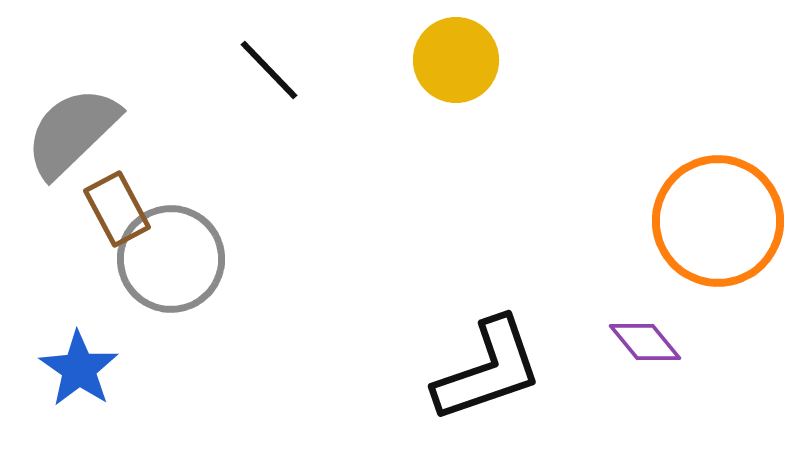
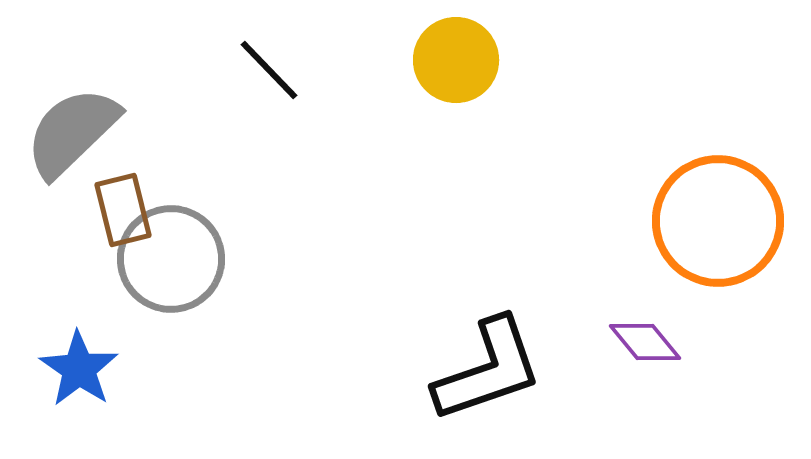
brown rectangle: moved 6 px right, 1 px down; rotated 14 degrees clockwise
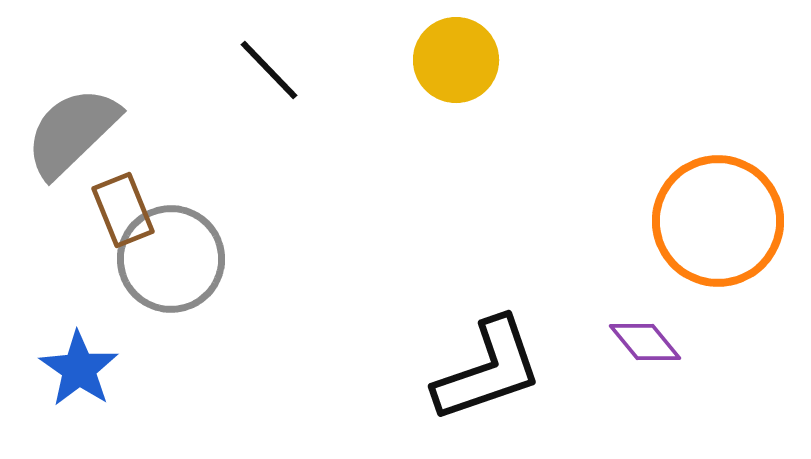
brown rectangle: rotated 8 degrees counterclockwise
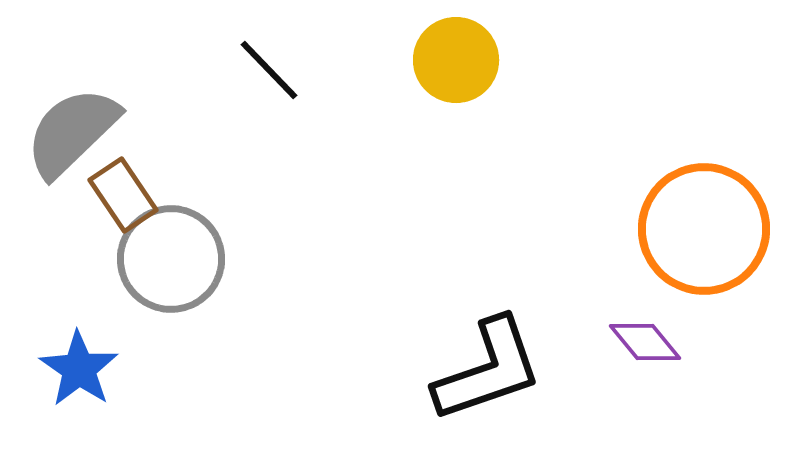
brown rectangle: moved 15 px up; rotated 12 degrees counterclockwise
orange circle: moved 14 px left, 8 px down
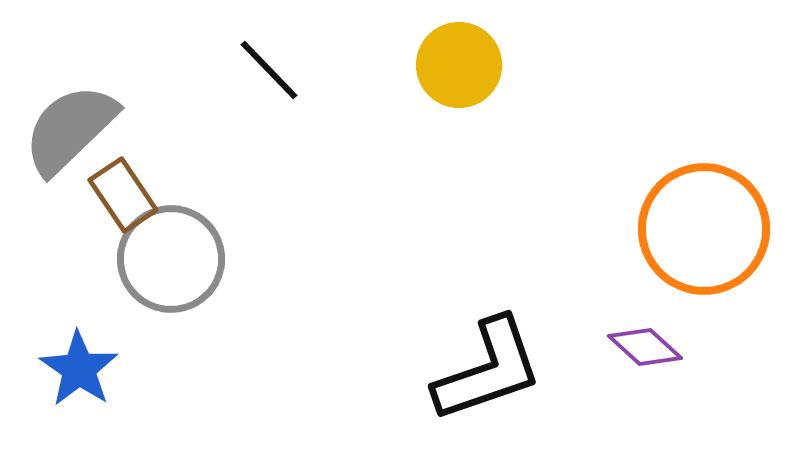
yellow circle: moved 3 px right, 5 px down
gray semicircle: moved 2 px left, 3 px up
purple diamond: moved 5 px down; rotated 8 degrees counterclockwise
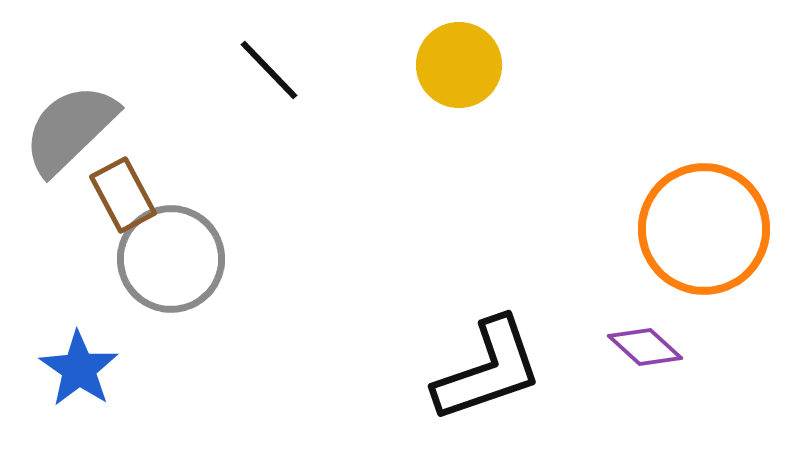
brown rectangle: rotated 6 degrees clockwise
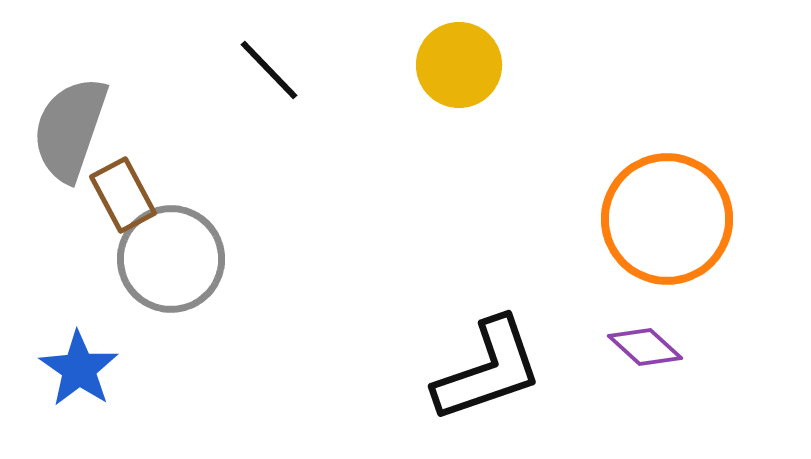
gray semicircle: rotated 27 degrees counterclockwise
orange circle: moved 37 px left, 10 px up
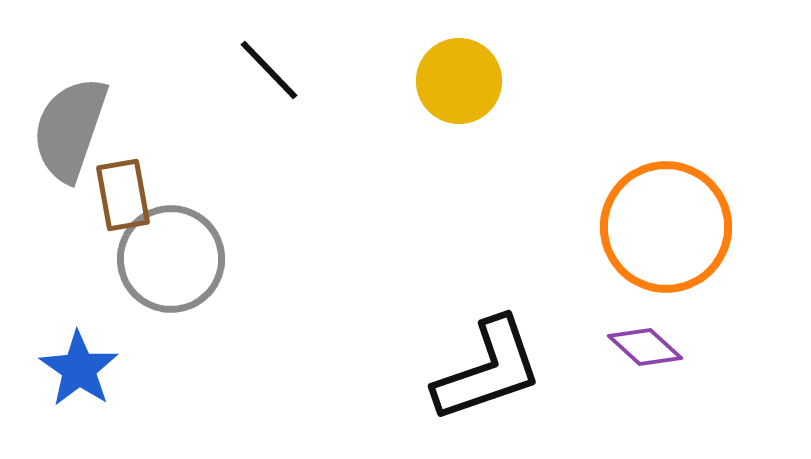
yellow circle: moved 16 px down
brown rectangle: rotated 18 degrees clockwise
orange circle: moved 1 px left, 8 px down
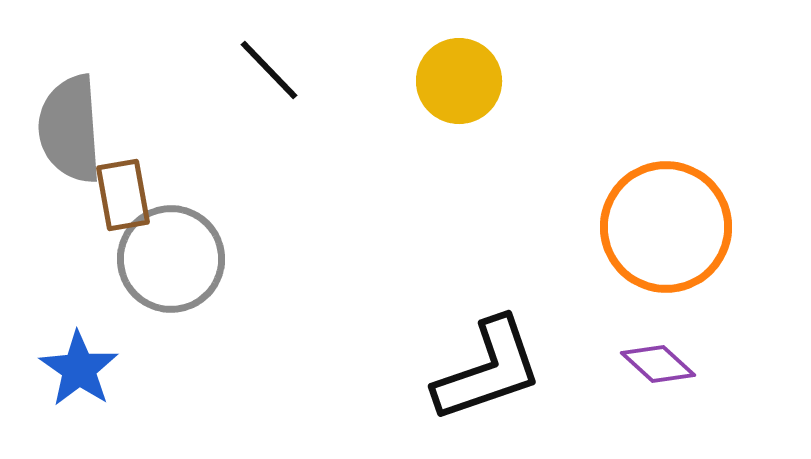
gray semicircle: rotated 23 degrees counterclockwise
purple diamond: moved 13 px right, 17 px down
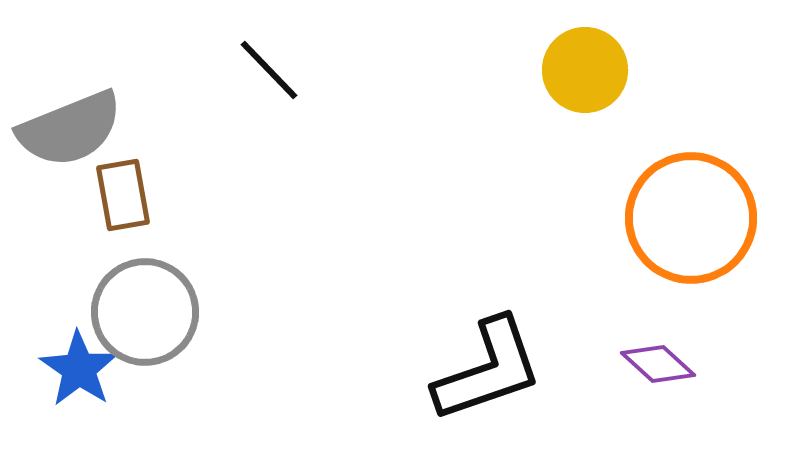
yellow circle: moved 126 px right, 11 px up
gray semicircle: rotated 108 degrees counterclockwise
orange circle: moved 25 px right, 9 px up
gray circle: moved 26 px left, 53 px down
